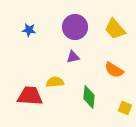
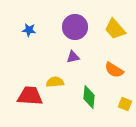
yellow square: moved 4 px up
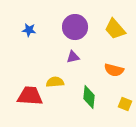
orange semicircle: rotated 18 degrees counterclockwise
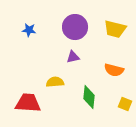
yellow trapezoid: rotated 35 degrees counterclockwise
red trapezoid: moved 2 px left, 7 px down
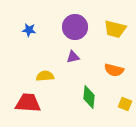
yellow semicircle: moved 10 px left, 6 px up
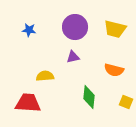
yellow square: moved 1 px right, 2 px up
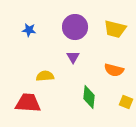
purple triangle: rotated 48 degrees counterclockwise
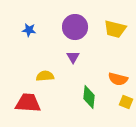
orange semicircle: moved 4 px right, 9 px down
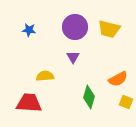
yellow trapezoid: moved 6 px left
orange semicircle: rotated 42 degrees counterclockwise
green diamond: rotated 10 degrees clockwise
red trapezoid: moved 1 px right
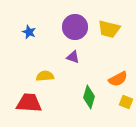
blue star: moved 2 px down; rotated 16 degrees clockwise
purple triangle: rotated 40 degrees counterclockwise
